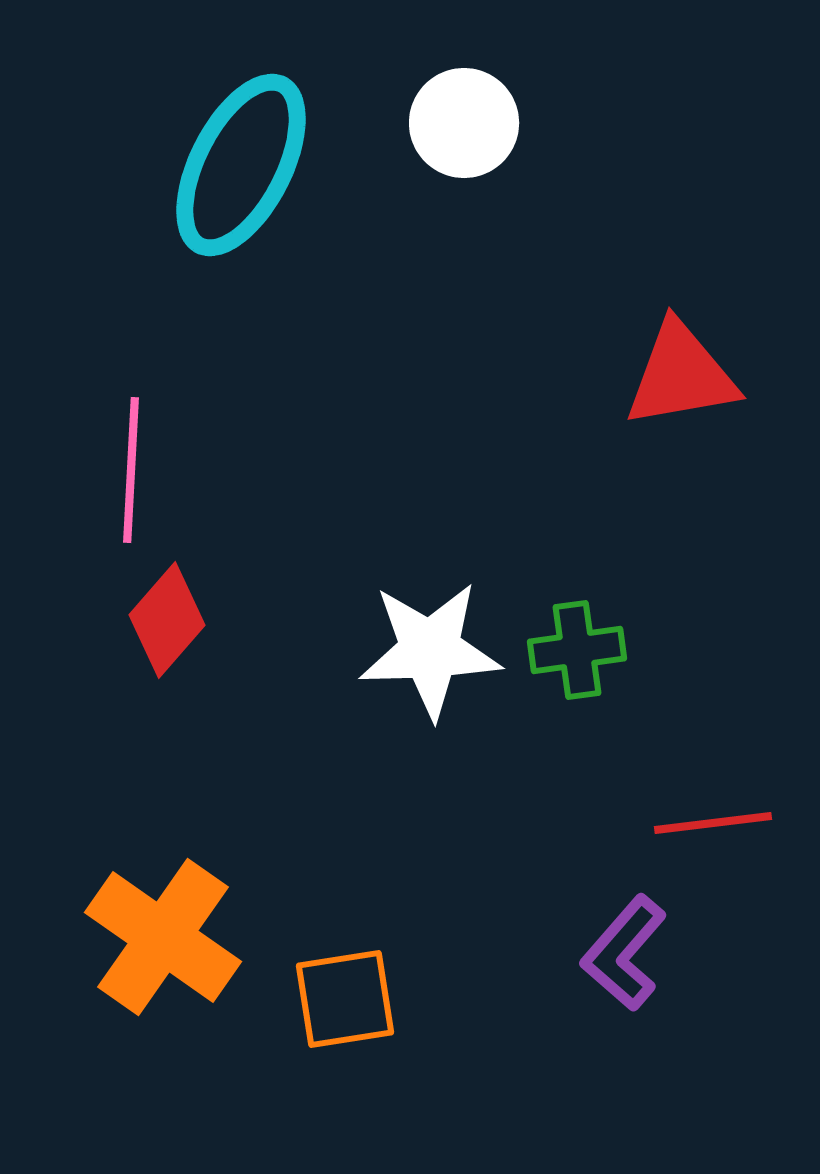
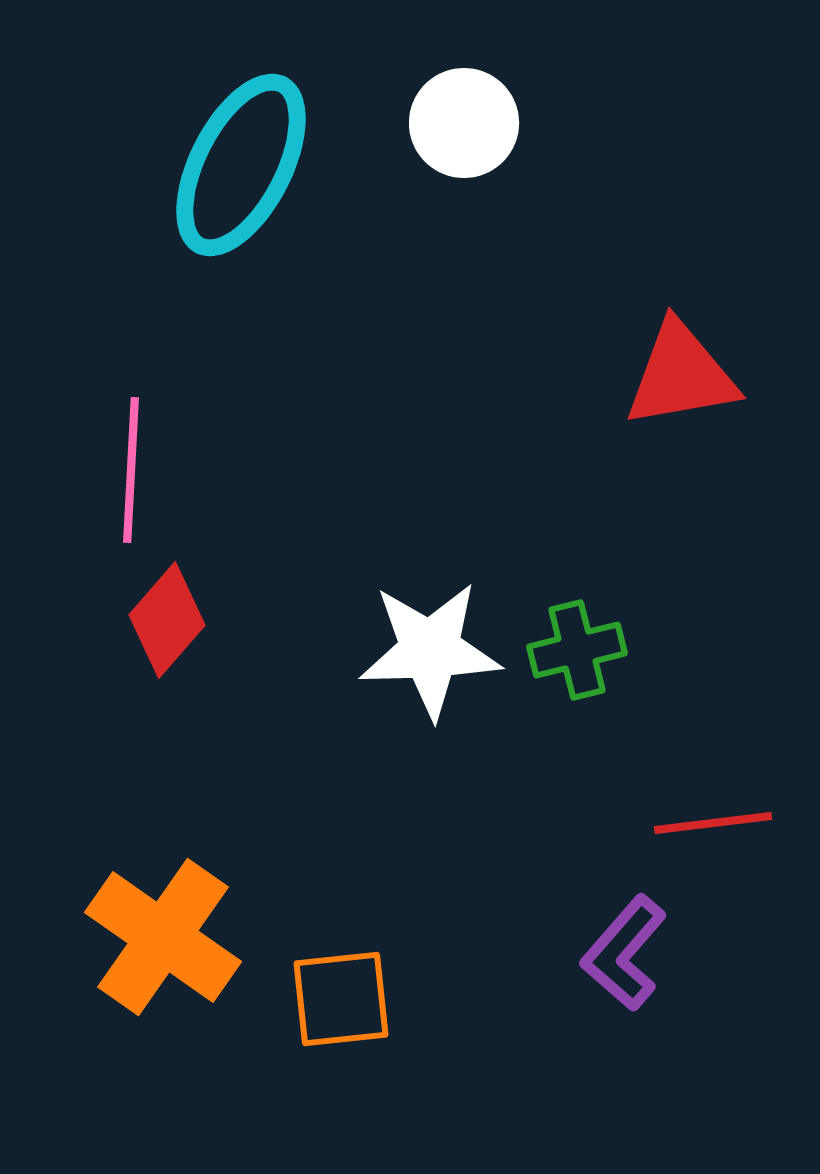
green cross: rotated 6 degrees counterclockwise
orange square: moved 4 px left; rotated 3 degrees clockwise
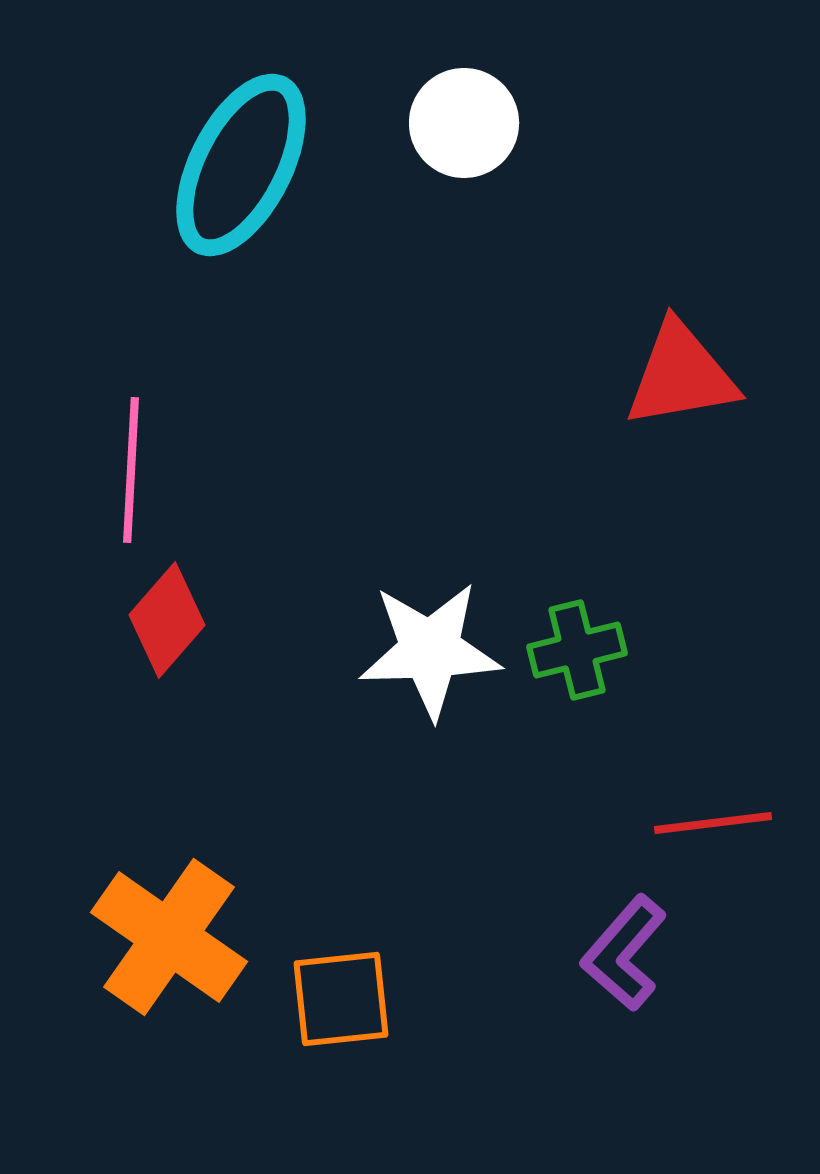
orange cross: moved 6 px right
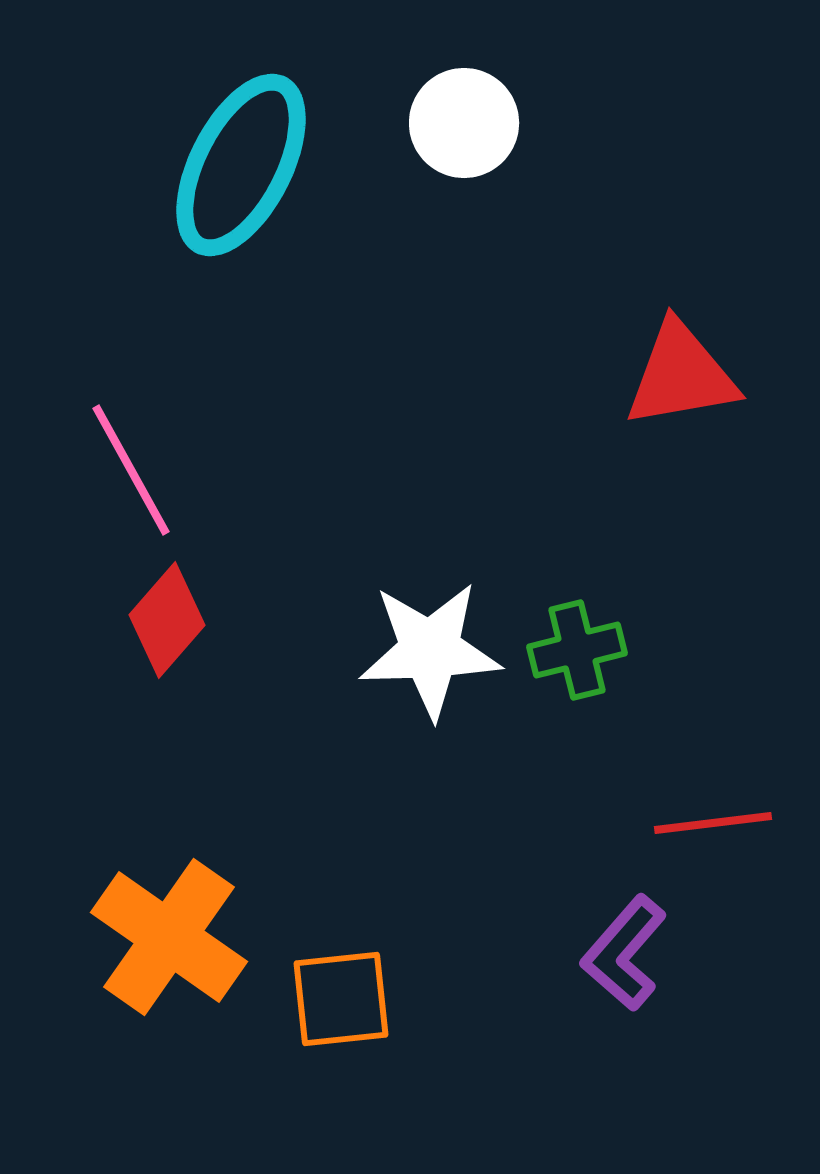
pink line: rotated 32 degrees counterclockwise
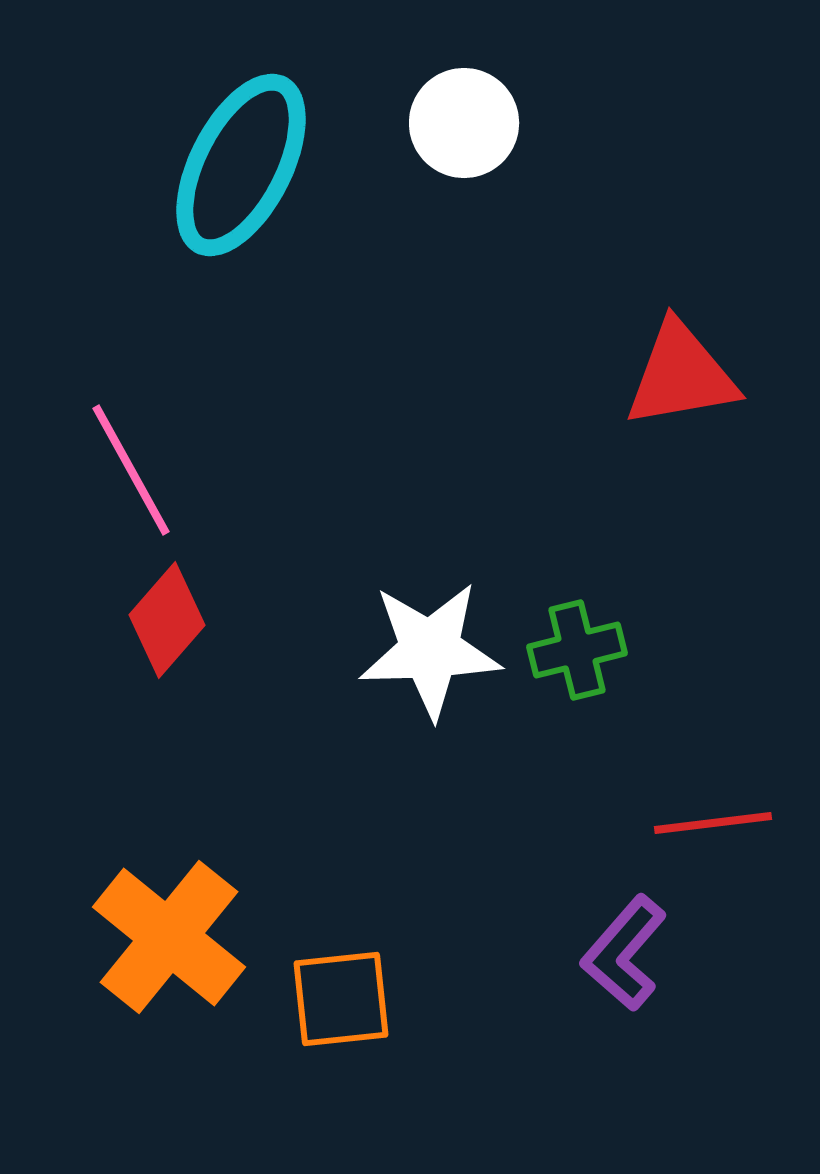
orange cross: rotated 4 degrees clockwise
